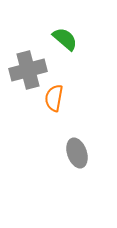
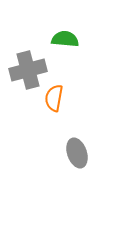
green semicircle: rotated 36 degrees counterclockwise
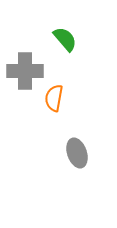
green semicircle: rotated 44 degrees clockwise
gray cross: moved 3 px left, 1 px down; rotated 15 degrees clockwise
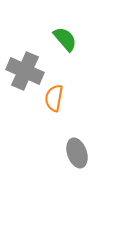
gray cross: rotated 24 degrees clockwise
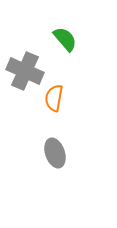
gray ellipse: moved 22 px left
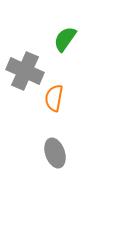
green semicircle: rotated 104 degrees counterclockwise
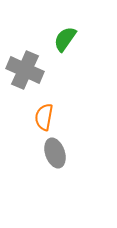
gray cross: moved 1 px up
orange semicircle: moved 10 px left, 19 px down
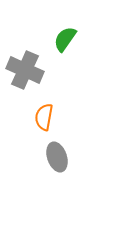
gray ellipse: moved 2 px right, 4 px down
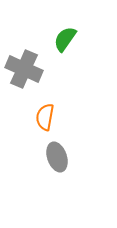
gray cross: moved 1 px left, 1 px up
orange semicircle: moved 1 px right
